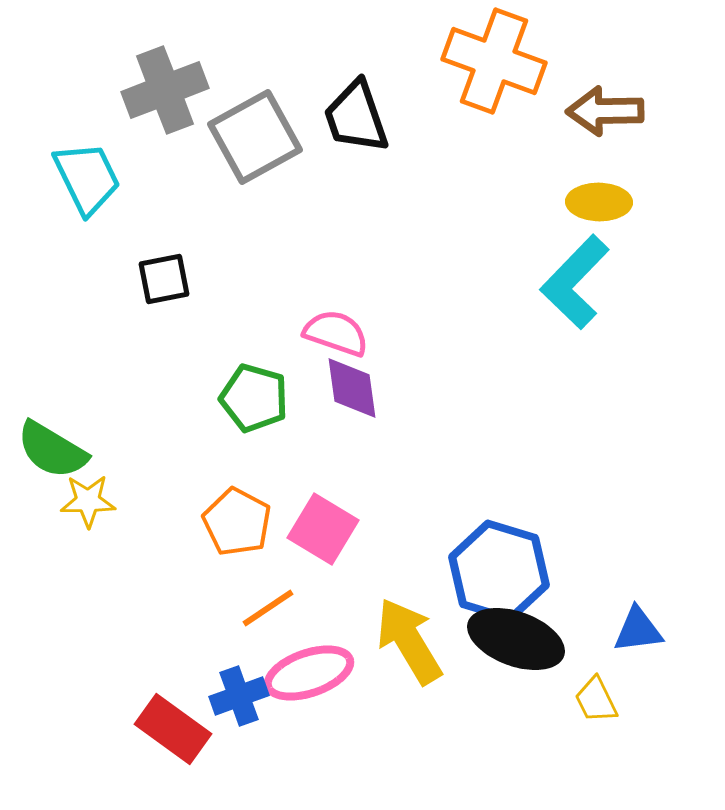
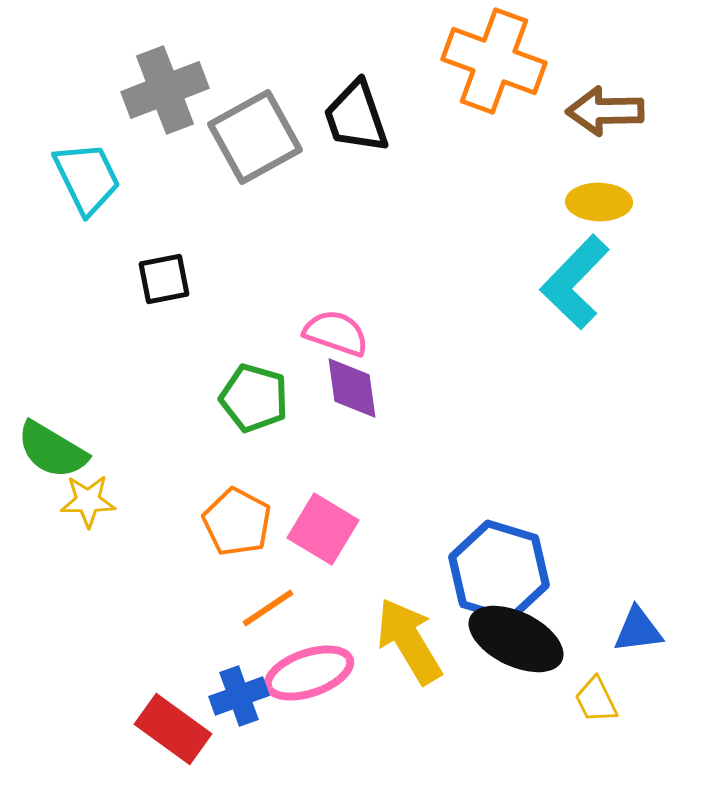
black ellipse: rotated 6 degrees clockwise
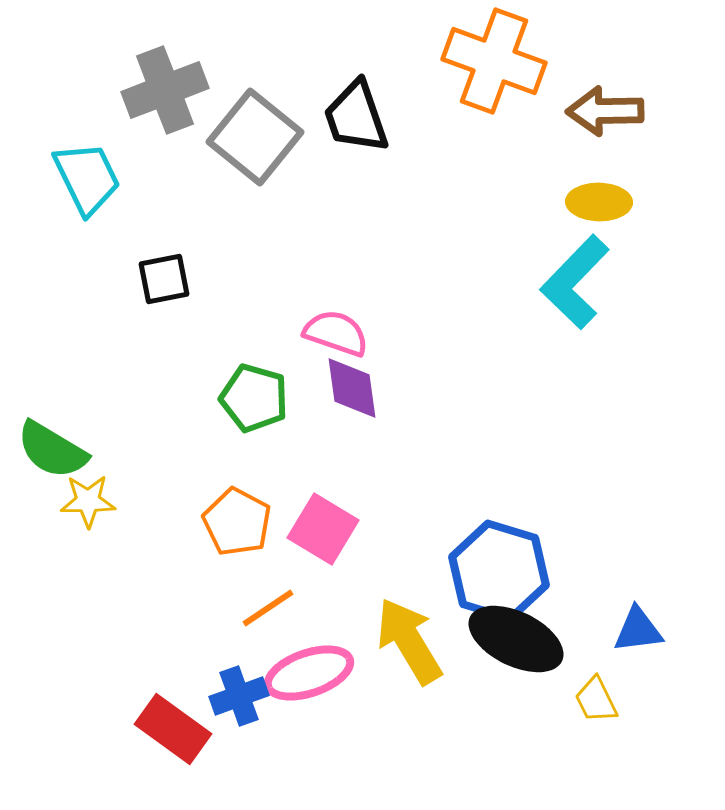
gray square: rotated 22 degrees counterclockwise
